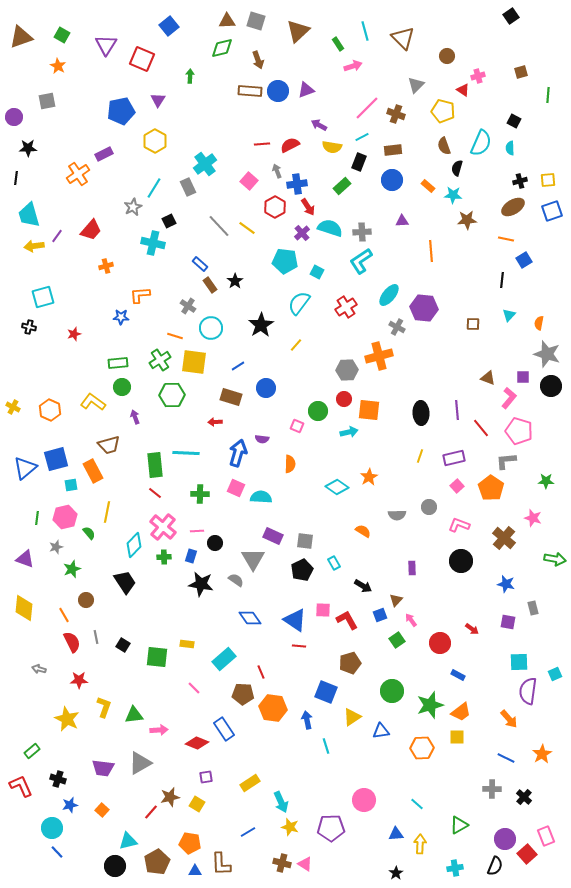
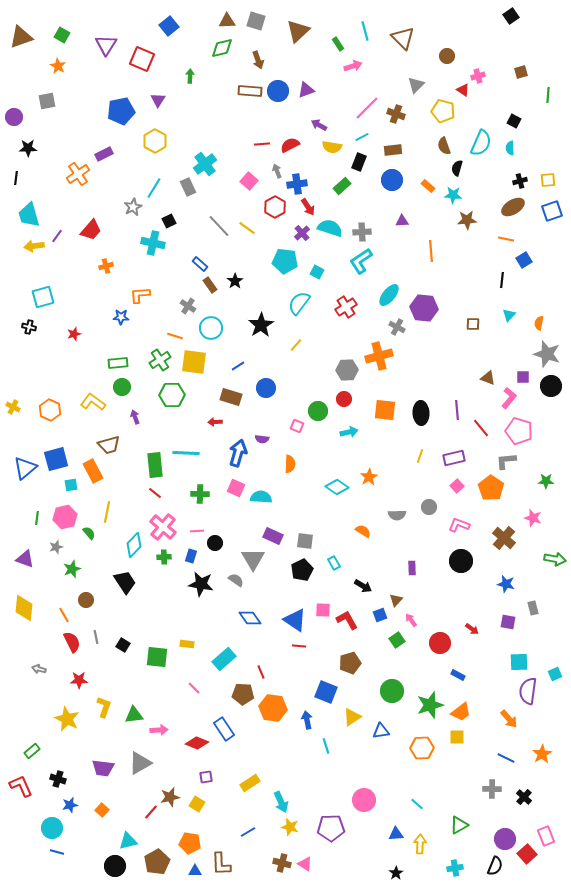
orange square at (369, 410): moved 16 px right
blue line at (57, 852): rotated 32 degrees counterclockwise
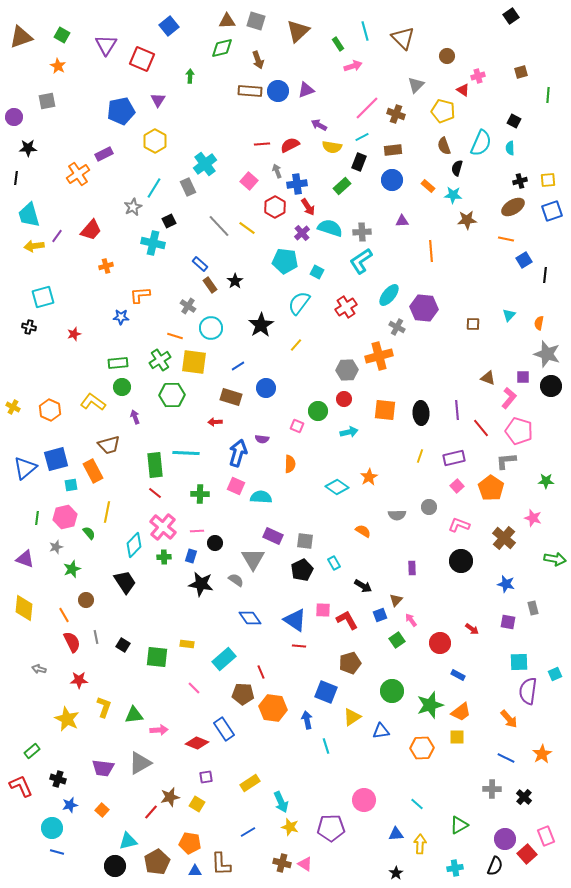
black line at (502, 280): moved 43 px right, 5 px up
pink square at (236, 488): moved 2 px up
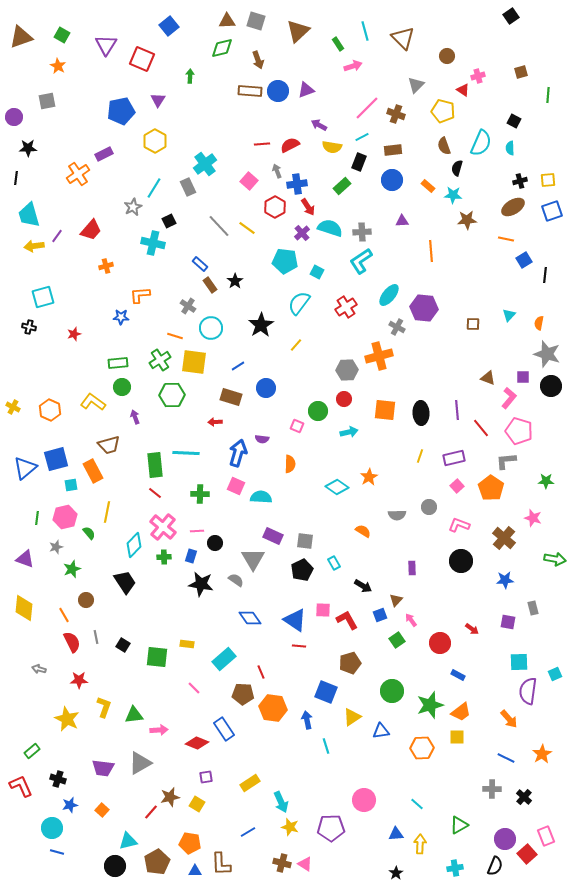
blue star at (506, 584): moved 1 px left, 4 px up; rotated 18 degrees counterclockwise
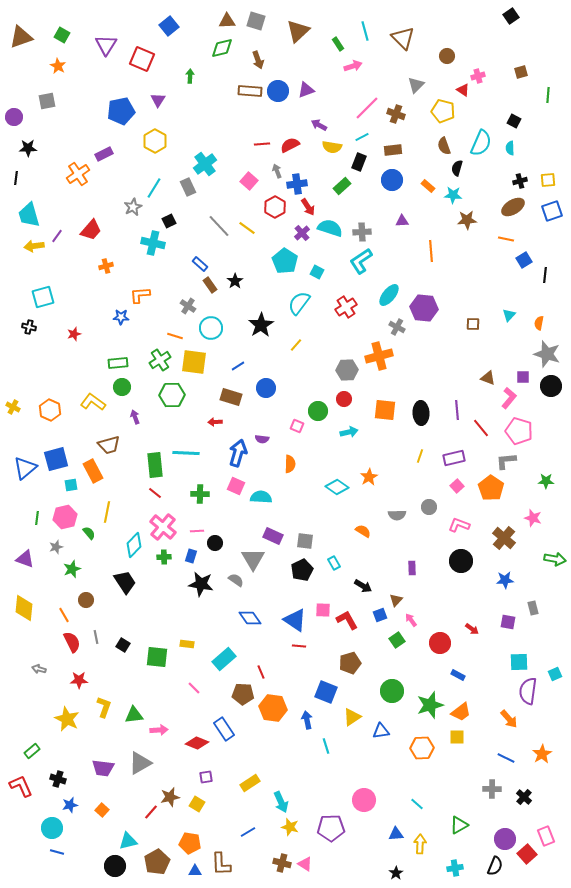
cyan pentagon at (285, 261): rotated 25 degrees clockwise
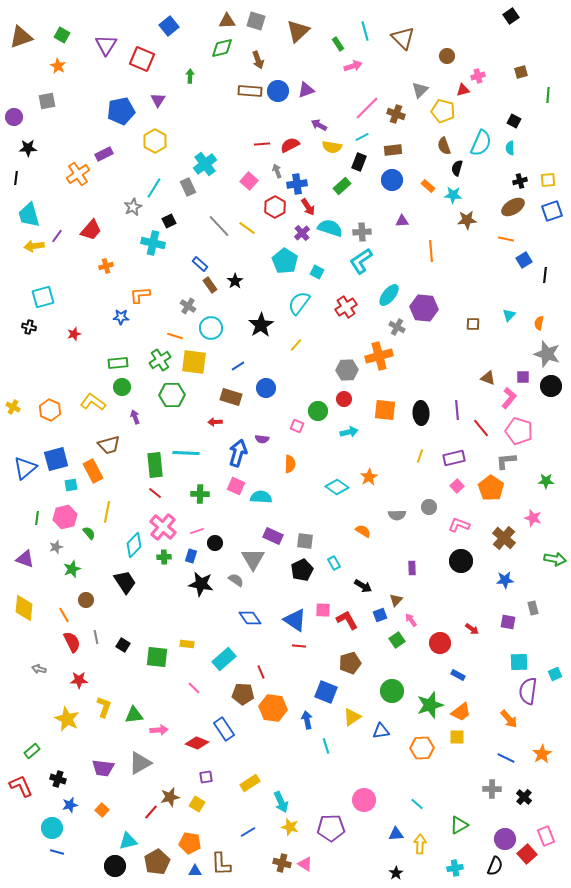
gray triangle at (416, 85): moved 4 px right, 5 px down
red triangle at (463, 90): rotated 48 degrees counterclockwise
pink line at (197, 531): rotated 16 degrees counterclockwise
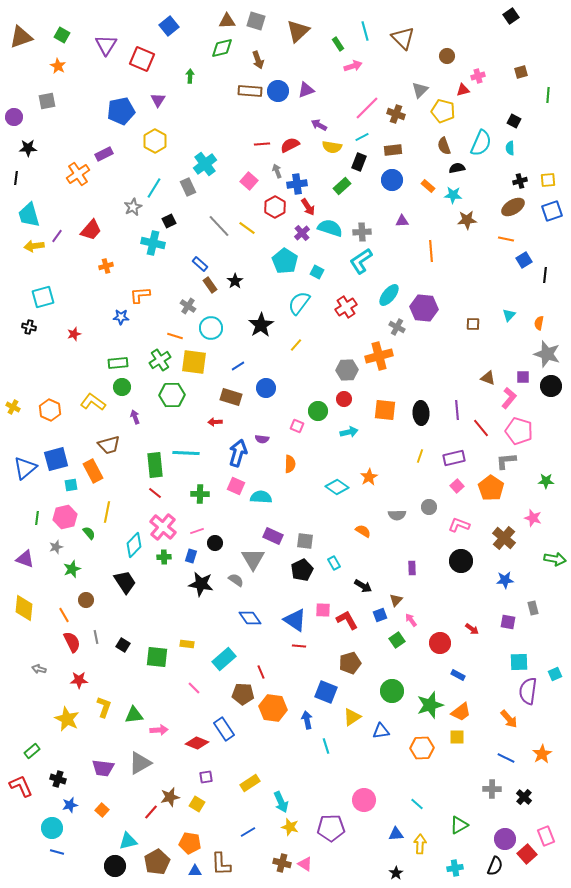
black semicircle at (457, 168): rotated 63 degrees clockwise
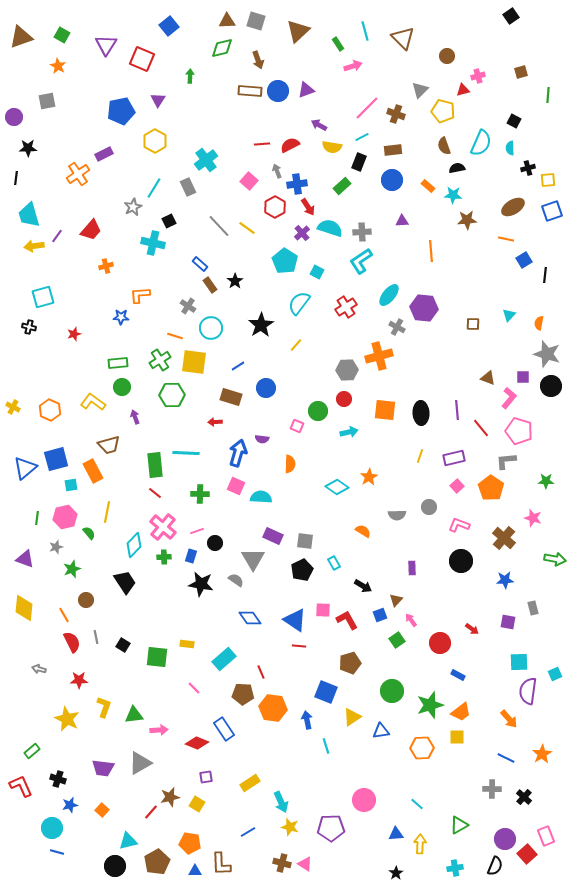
cyan cross at (205, 164): moved 1 px right, 4 px up
black cross at (520, 181): moved 8 px right, 13 px up
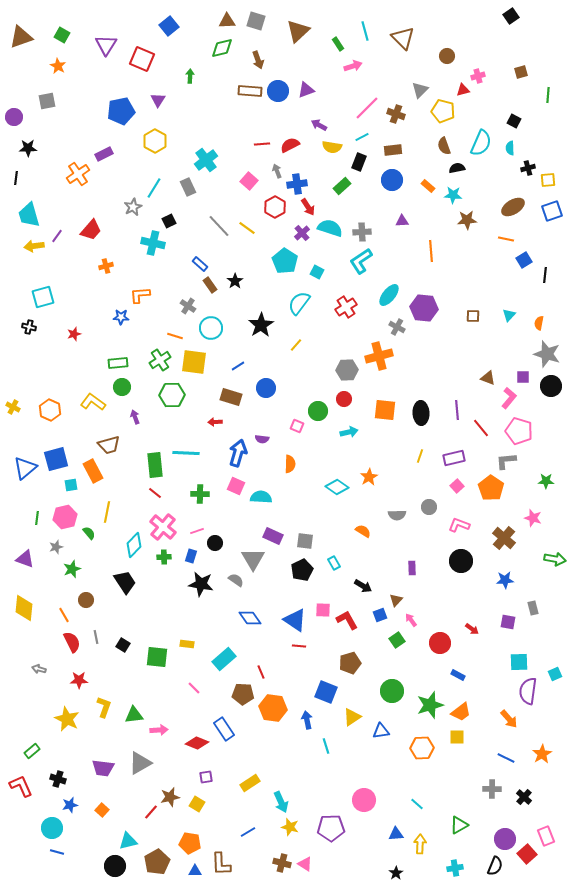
brown square at (473, 324): moved 8 px up
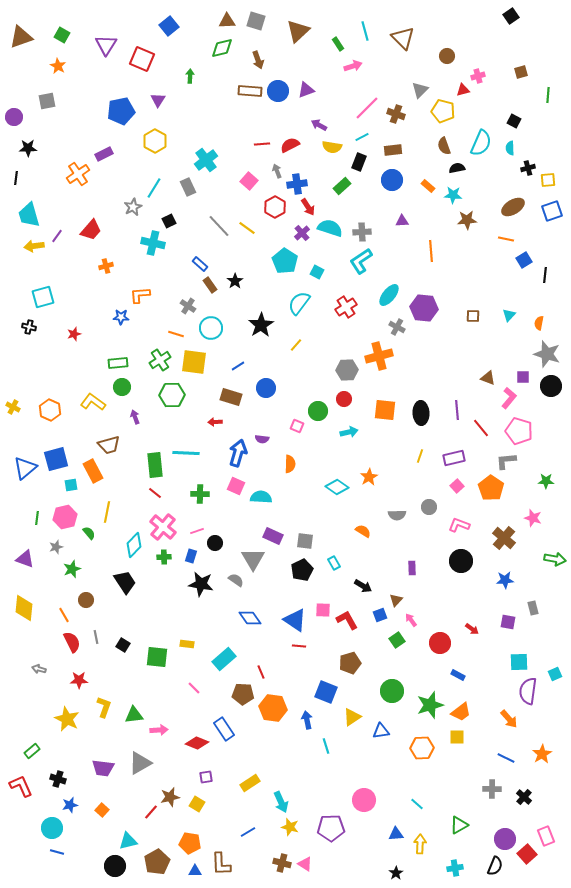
orange line at (175, 336): moved 1 px right, 2 px up
